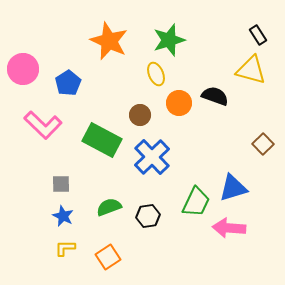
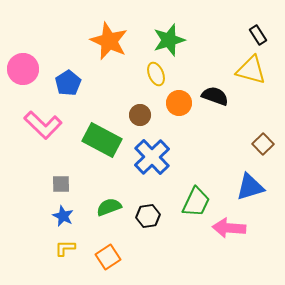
blue triangle: moved 17 px right, 1 px up
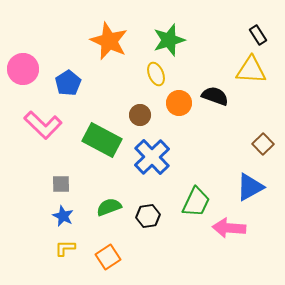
yellow triangle: rotated 12 degrees counterclockwise
blue triangle: rotated 12 degrees counterclockwise
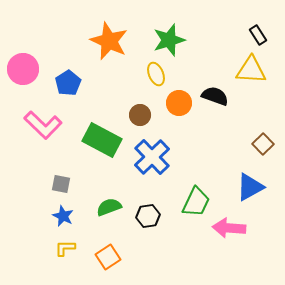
gray square: rotated 12 degrees clockwise
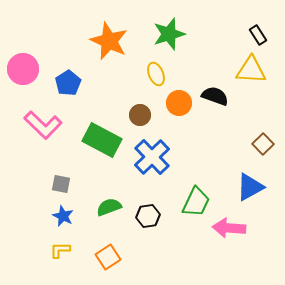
green star: moved 6 px up
yellow L-shape: moved 5 px left, 2 px down
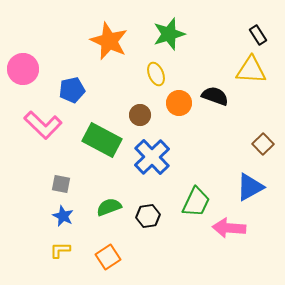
blue pentagon: moved 4 px right, 7 px down; rotated 20 degrees clockwise
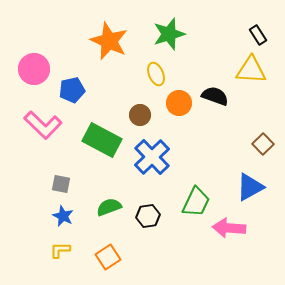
pink circle: moved 11 px right
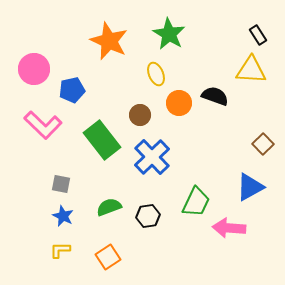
green star: rotated 24 degrees counterclockwise
green rectangle: rotated 24 degrees clockwise
